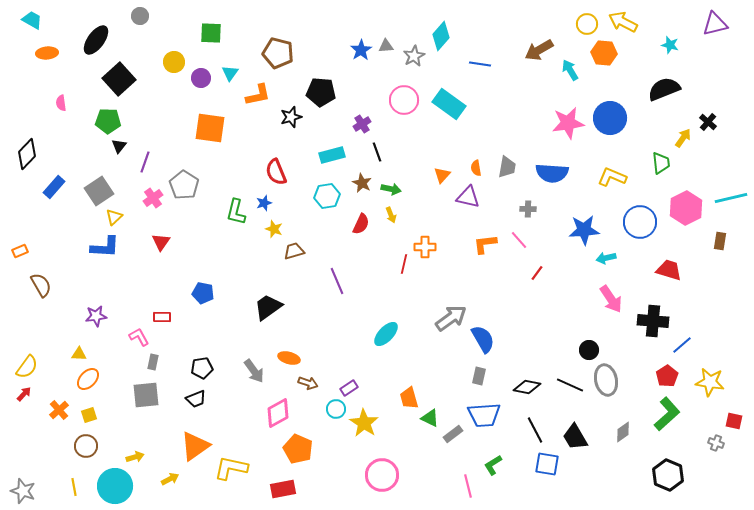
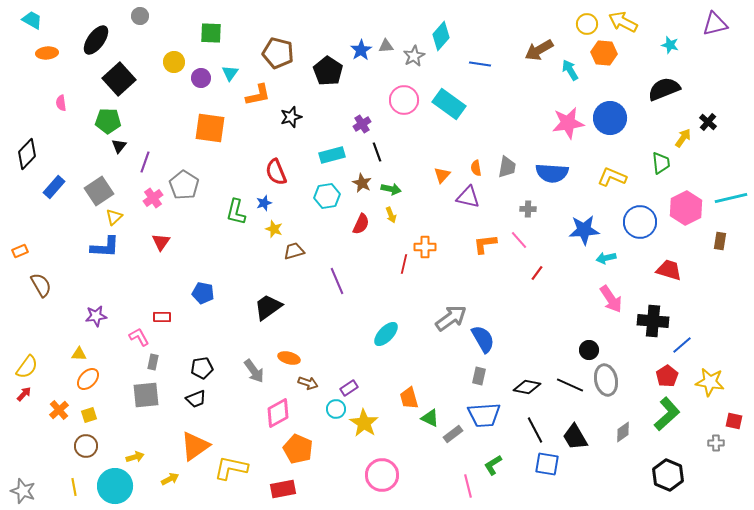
black pentagon at (321, 92): moved 7 px right, 21 px up; rotated 28 degrees clockwise
gray cross at (716, 443): rotated 21 degrees counterclockwise
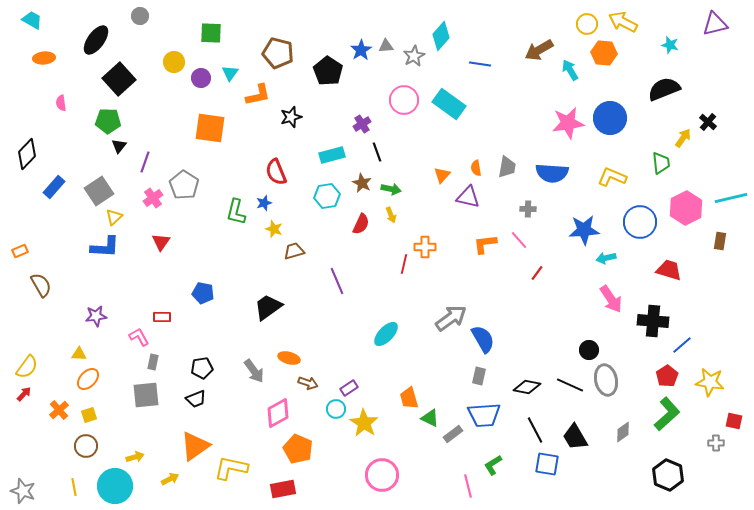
orange ellipse at (47, 53): moved 3 px left, 5 px down
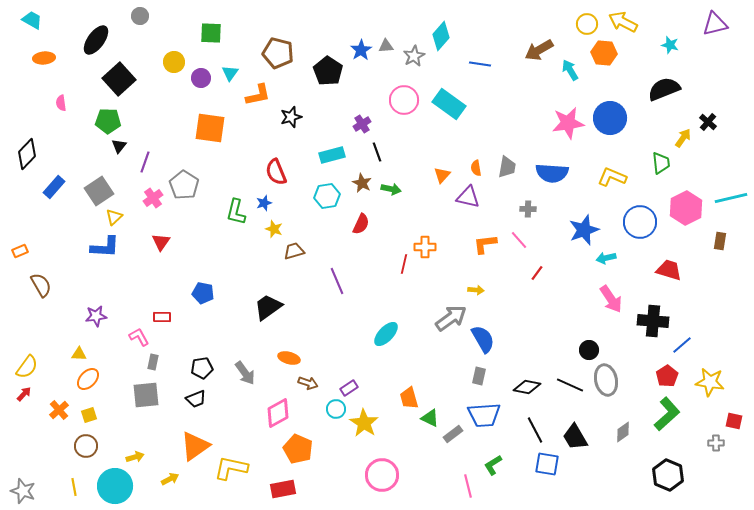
yellow arrow at (391, 215): moved 85 px right, 75 px down; rotated 63 degrees counterclockwise
blue star at (584, 230): rotated 16 degrees counterclockwise
gray arrow at (254, 371): moved 9 px left, 2 px down
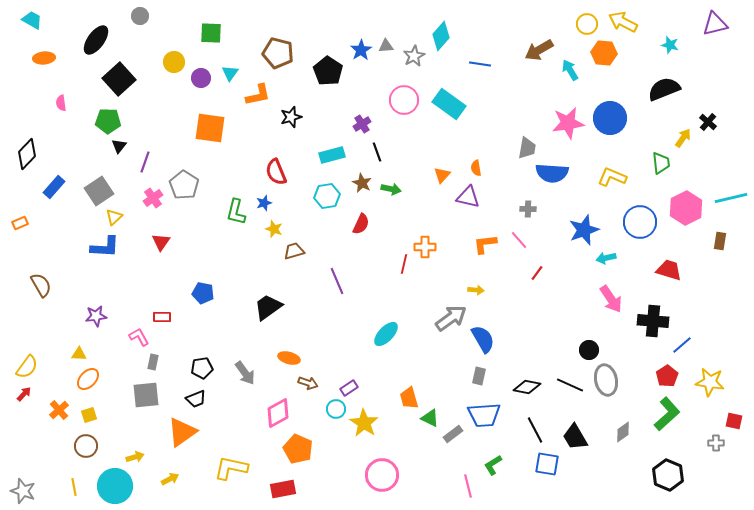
gray trapezoid at (507, 167): moved 20 px right, 19 px up
orange rectangle at (20, 251): moved 28 px up
orange triangle at (195, 446): moved 13 px left, 14 px up
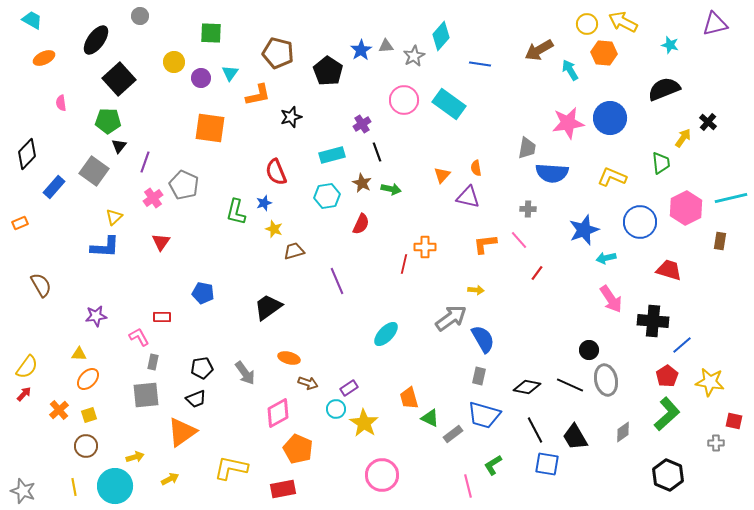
orange ellipse at (44, 58): rotated 20 degrees counterclockwise
gray pentagon at (184, 185): rotated 8 degrees counterclockwise
gray square at (99, 191): moved 5 px left, 20 px up; rotated 20 degrees counterclockwise
blue trapezoid at (484, 415): rotated 20 degrees clockwise
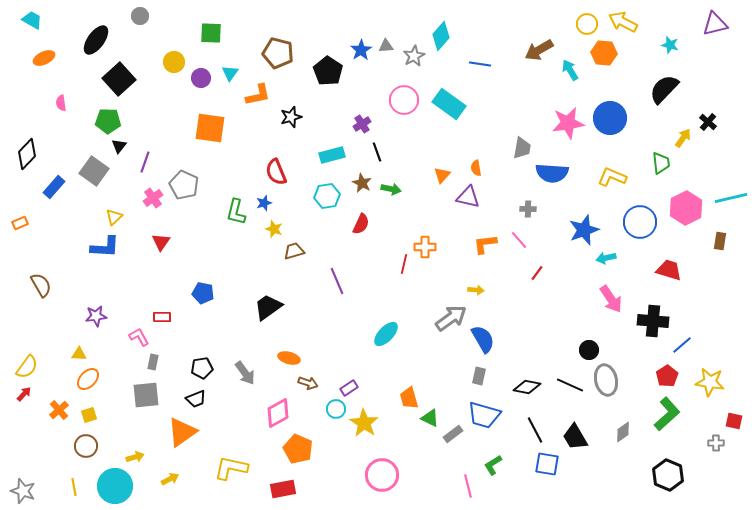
black semicircle at (664, 89): rotated 24 degrees counterclockwise
gray trapezoid at (527, 148): moved 5 px left
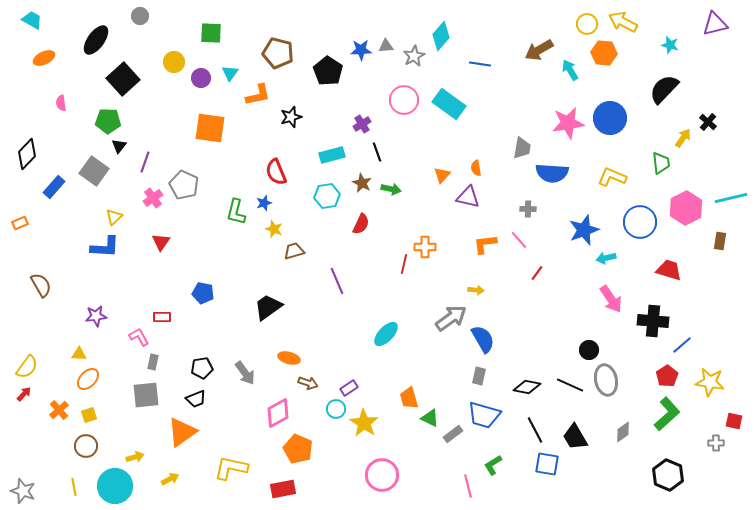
blue star at (361, 50): rotated 30 degrees clockwise
black square at (119, 79): moved 4 px right
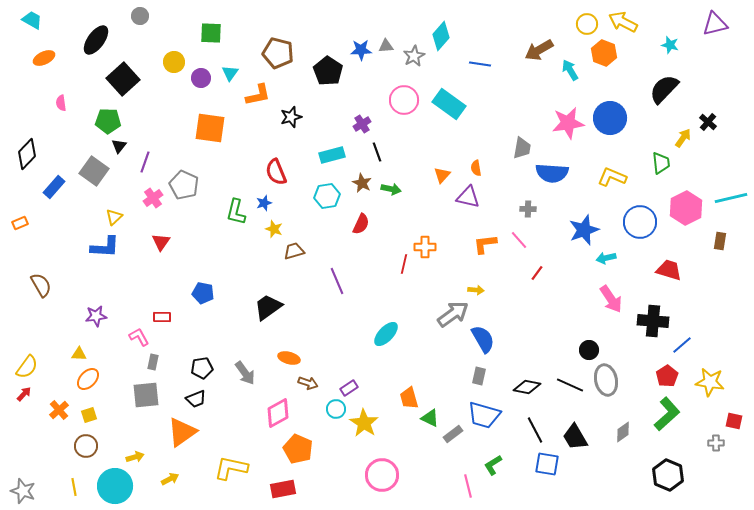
orange hexagon at (604, 53): rotated 15 degrees clockwise
gray arrow at (451, 318): moved 2 px right, 4 px up
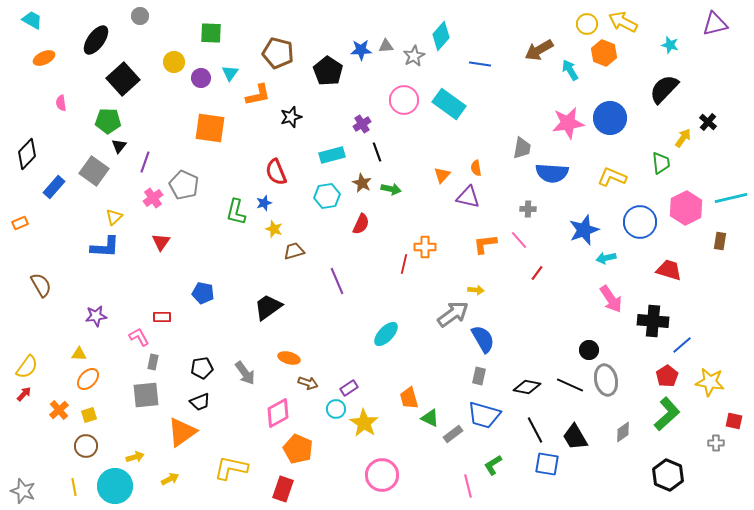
black trapezoid at (196, 399): moved 4 px right, 3 px down
red rectangle at (283, 489): rotated 60 degrees counterclockwise
